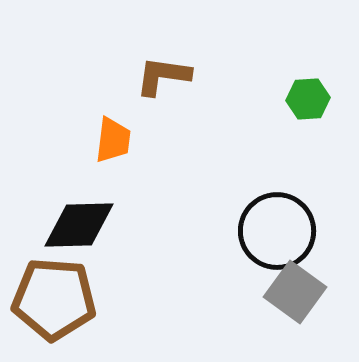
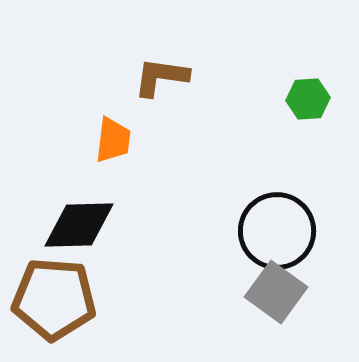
brown L-shape: moved 2 px left, 1 px down
gray square: moved 19 px left
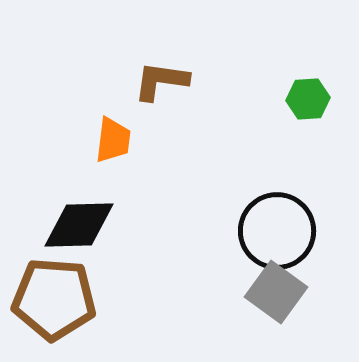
brown L-shape: moved 4 px down
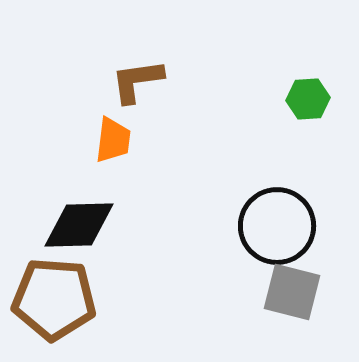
brown L-shape: moved 24 px left; rotated 16 degrees counterclockwise
black circle: moved 5 px up
gray square: moved 16 px right; rotated 22 degrees counterclockwise
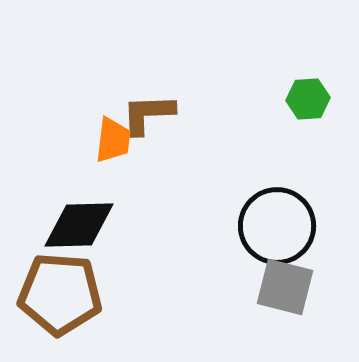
brown L-shape: moved 11 px right, 33 px down; rotated 6 degrees clockwise
gray square: moved 7 px left, 5 px up
brown pentagon: moved 6 px right, 5 px up
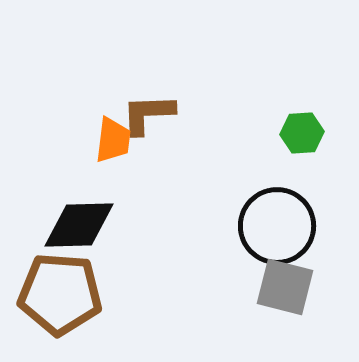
green hexagon: moved 6 px left, 34 px down
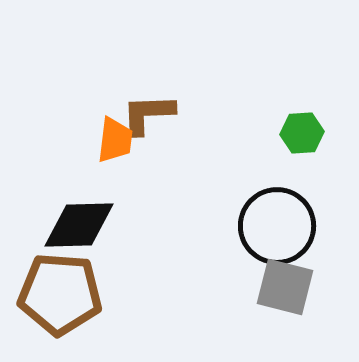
orange trapezoid: moved 2 px right
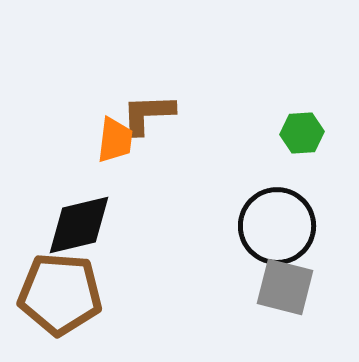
black diamond: rotated 12 degrees counterclockwise
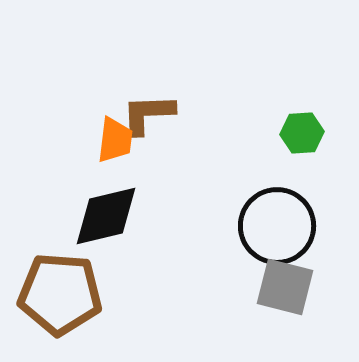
black diamond: moved 27 px right, 9 px up
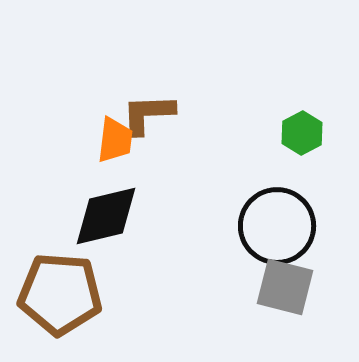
green hexagon: rotated 24 degrees counterclockwise
